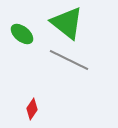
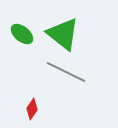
green triangle: moved 4 px left, 11 px down
gray line: moved 3 px left, 12 px down
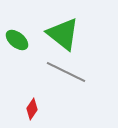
green ellipse: moved 5 px left, 6 px down
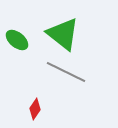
red diamond: moved 3 px right
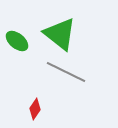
green triangle: moved 3 px left
green ellipse: moved 1 px down
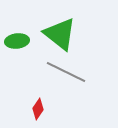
green ellipse: rotated 45 degrees counterclockwise
red diamond: moved 3 px right
